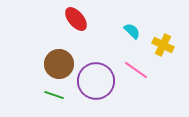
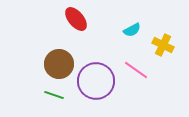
cyan semicircle: moved 1 px up; rotated 108 degrees clockwise
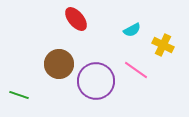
green line: moved 35 px left
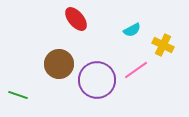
pink line: rotated 70 degrees counterclockwise
purple circle: moved 1 px right, 1 px up
green line: moved 1 px left
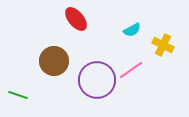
brown circle: moved 5 px left, 3 px up
pink line: moved 5 px left
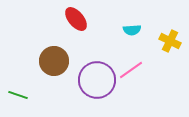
cyan semicircle: rotated 24 degrees clockwise
yellow cross: moved 7 px right, 4 px up
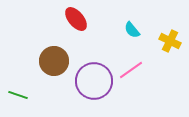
cyan semicircle: rotated 54 degrees clockwise
purple circle: moved 3 px left, 1 px down
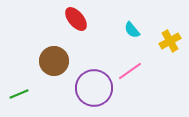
yellow cross: rotated 35 degrees clockwise
pink line: moved 1 px left, 1 px down
purple circle: moved 7 px down
green line: moved 1 px right, 1 px up; rotated 42 degrees counterclockwise
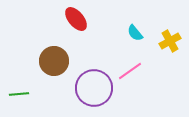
cyan semicircle: moved 3 px right, 3 px down
green line: rotated 18 degrees clockwise
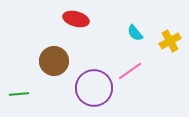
red ellipse: rotated 35 degrees counterclockwise
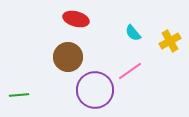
cyan semicircle: moved 2 px left
brown circle: moved 14 px right, 4 px up
purple circle: moved 1 px right, 2 px down
green line: moved 1 px down
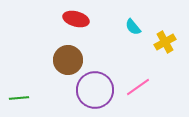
cyan semicircle: moved 6 px up
yellow cross: moved 5 px left, 1 px down
brown circle: moved 3 px down
pink line: moved 8 px right, 16 px down
green line: moved 3 px down
